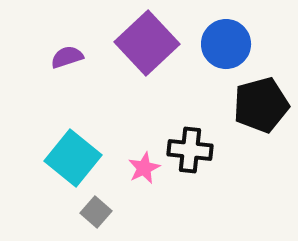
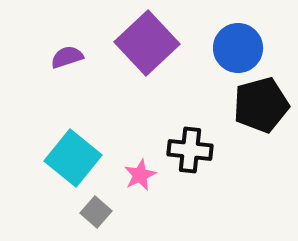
blue circle: moved 12 px right, 4 px down
pink star: moved 4 px left, 7 px down
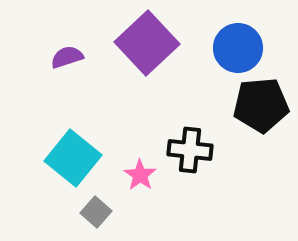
black pentagon: rotated 10 degrees clockwise
pink star: rotated 12 degrees counterclockwise
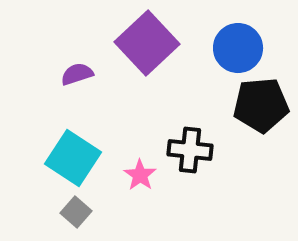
purple semicircle: moved 10 px right, 17 px down
cyan square: rotated 6 degrees counterclockwise
gray square: moved 20 px left
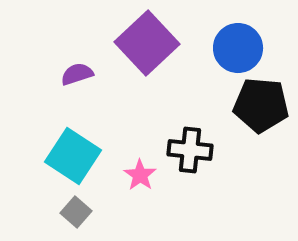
black pentagon: rotated 10 degrees clockwise
cyan square: moved 2 px up
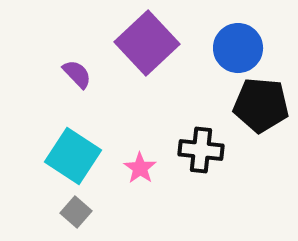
purple semicircle: rotated 64 degrees clockwise
black cross: moved 11 px right
pink star: moved 7 px up
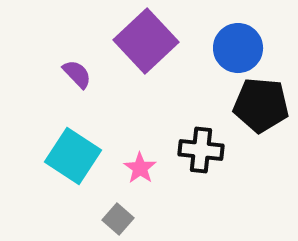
purple square: moved 1 px left, 2 px up
gray square: moved 42 px right, 7 px down
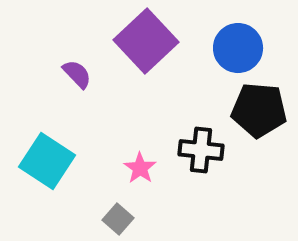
black pentagon: moved 2 px left, 5 px down
cyan square: moved 26 px left, 5 px down
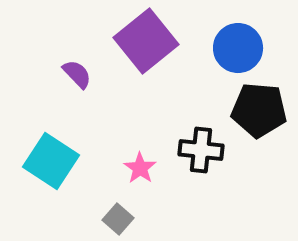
purple square: rotated 4 degrees clockwise
cyan square: moved 4 px right
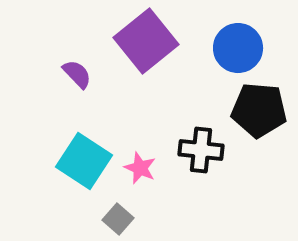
cyan square: moved 33 px right
pink star: rotated 12 degrees counterclockwise
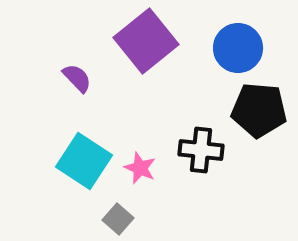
purple semicircle: moved 4 px down
